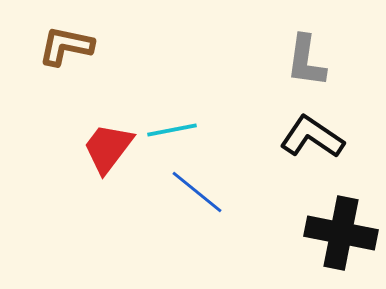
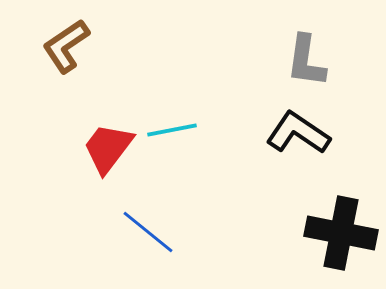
brown L-shape: rotated 46 degrees counterclockwise
black L-shape: moved 14 px left, 4 px up
blue line: moved 49 px left, 40 px down
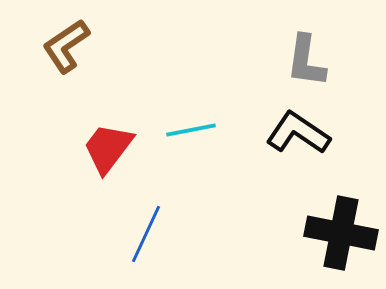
cyan line: moved 19 px right
blue line: moved 2 px left, 2 px down; rotated 76 degrees clockwise
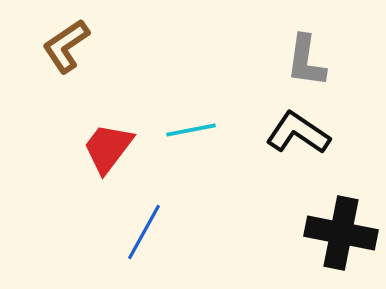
blue line: moved 2 px left, 2 px up; rotated 4 degrees clockwise
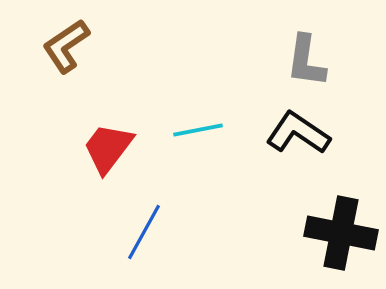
cyan line: moved 7 px right
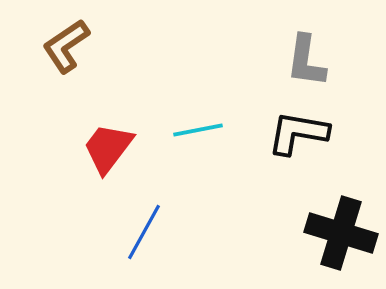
black L-shape: rotated 24 degrees counterclockwise
black cross: rotated 6 degrees clockwise
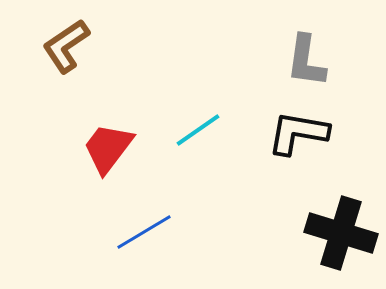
cyan line: rotated 24 degrees counterclockwise
blue line: rotated 30 degrees clockwise
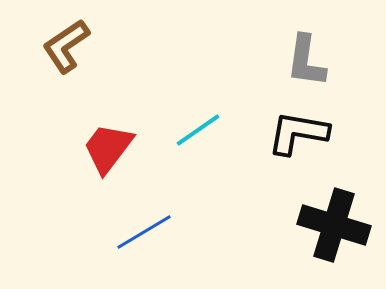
black cross: moved 7 px left, 8 px up
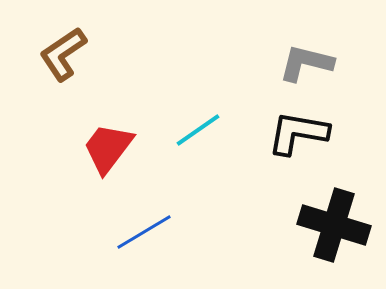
brown L-shape: moved 3 px left, 8 px down
gray L-shape: moved 2 px down; rotated 96 degrees clockwise
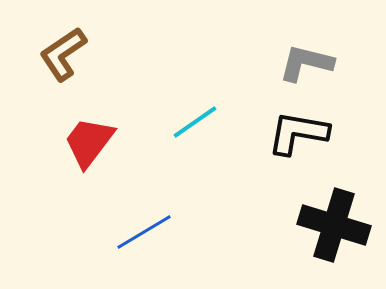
cyan line: moved 3 px left, 8 px up
red trapezoid: moved 19 px left, 6 px up
